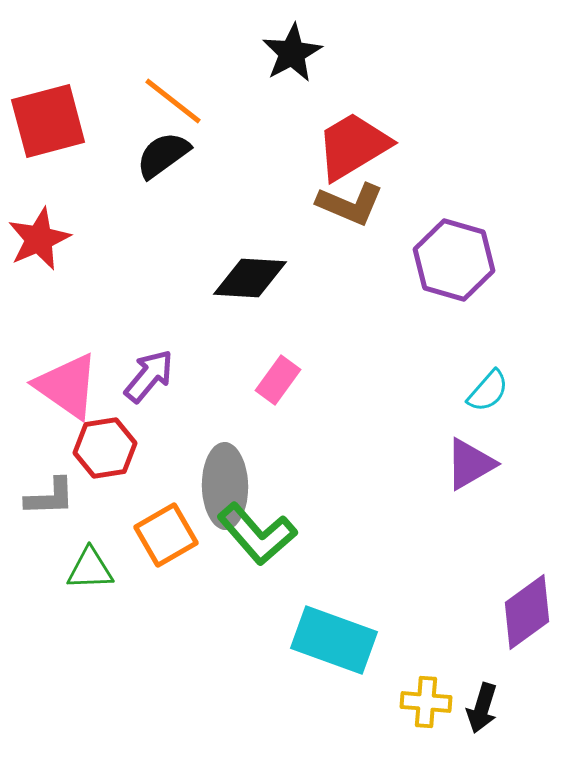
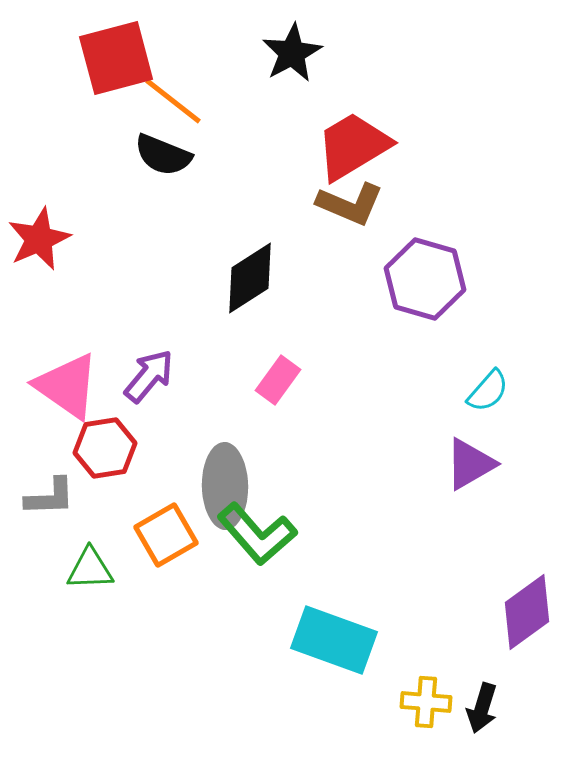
red square: moved 68 px right, 63 px up
black semicircle: rotated 122 degrees counterclockwise
purple hexagon: moved 29 px left, 19 px down
black diamond: rotated 36 degrees counterclockwise
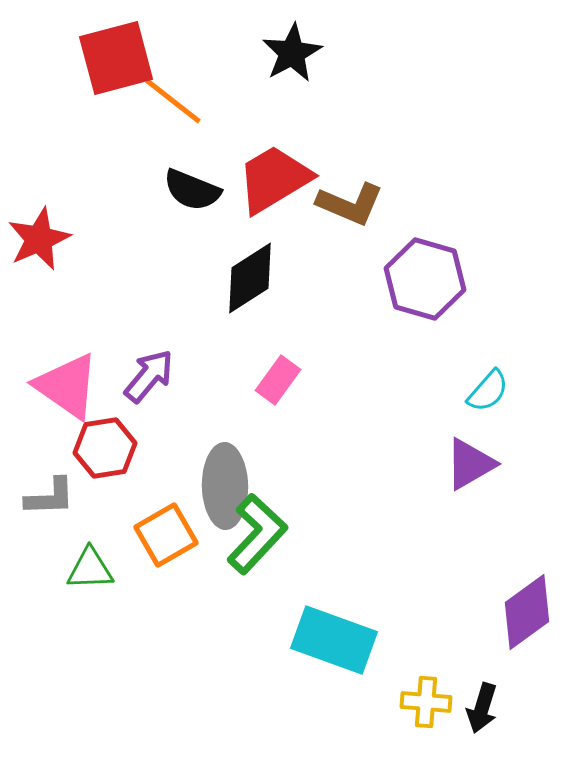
red trapezoid: moved 79 px left, 33 px down
black semicircle: moved 29 px right, 35 px down
green L-shape: rotated 96 degrees counterclockwise
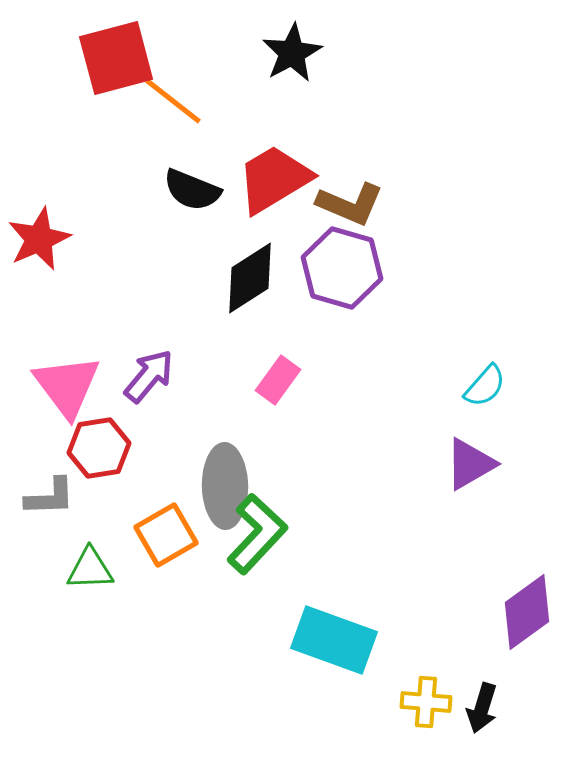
purple hexagon: moved 83 px left, 11 px up
pink triangle: rotated 18 degrees clockwise
cyan semicircle: moved 3 px left, 5 px up
red hexagon: moved 6 px left
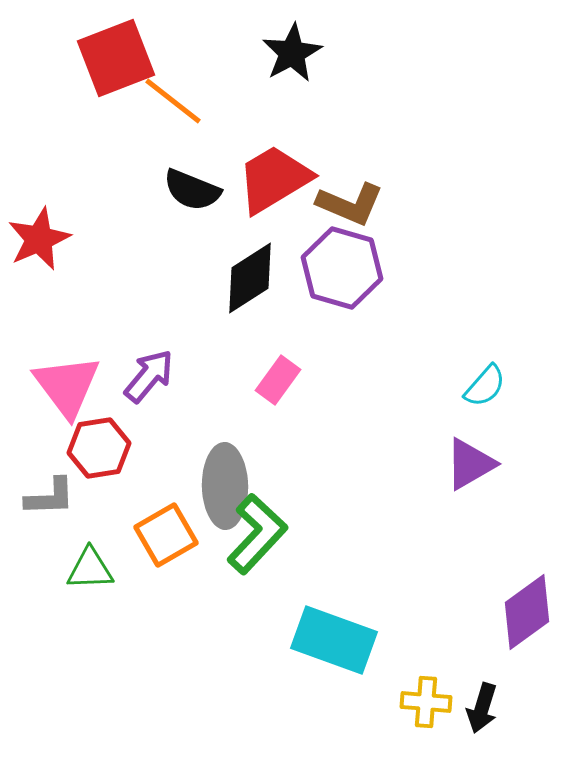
red square: rotated 6 degrees counterclockwise
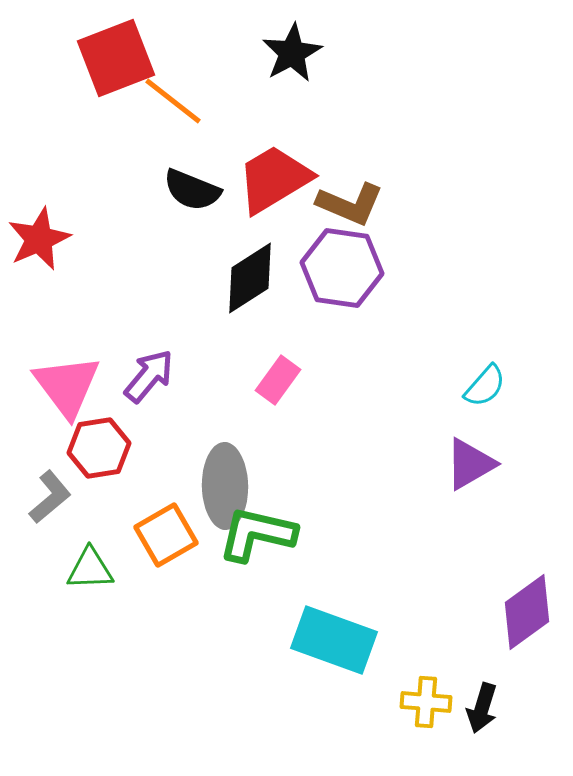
purple hexagon: rotated 8 degrees counterclockwise
gray L-shape: rotated 38 degrees counterclockwise
green L-shape: rotated 120 degrees counterclockwise
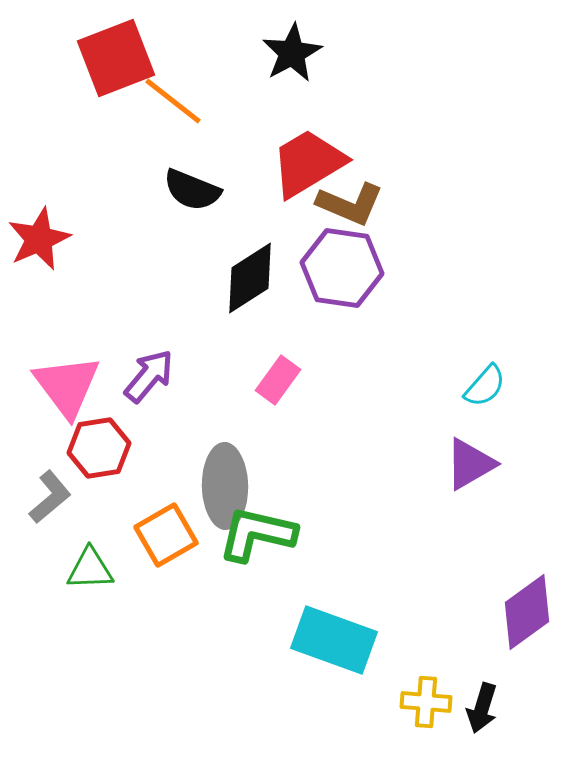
red trapezoid: moved 34 px right, 16 px up
